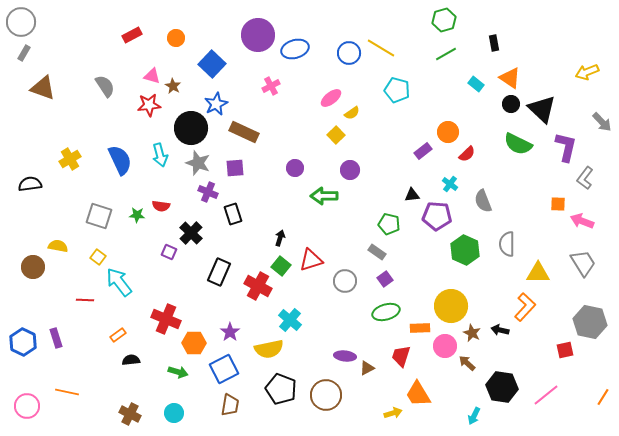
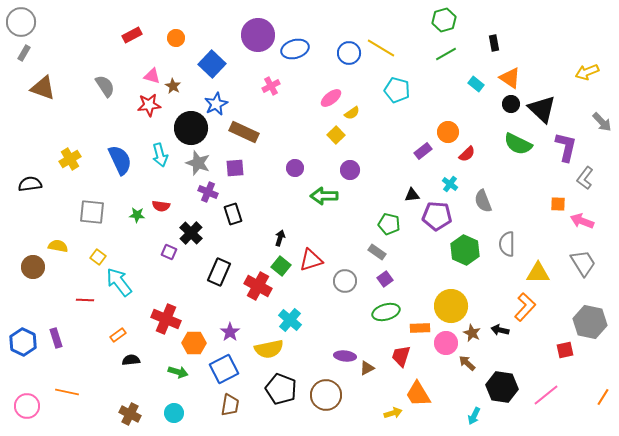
gray square at (99, 216): moved 7 px left, 4 px up; rotated 12 degrees counterclockwise
pink circle at (445, 346): moved 1 px right, 3 px up
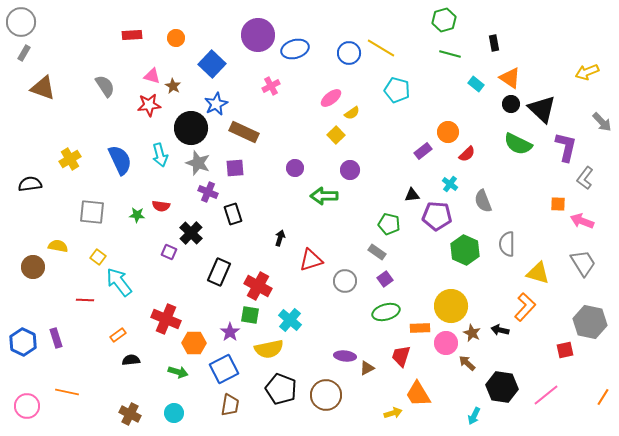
red rectangle at (132, 35): rotated 24 degrees clockwise
green line at (446, 54): moved 4 px right; rotated 45 degrees clockwise
green square at (281, 266): moved 31 px left, 49 px down; rotated 30 degrees counterclockwise
yellow triangle at (538, 273): rotated 15 degrees clockwise
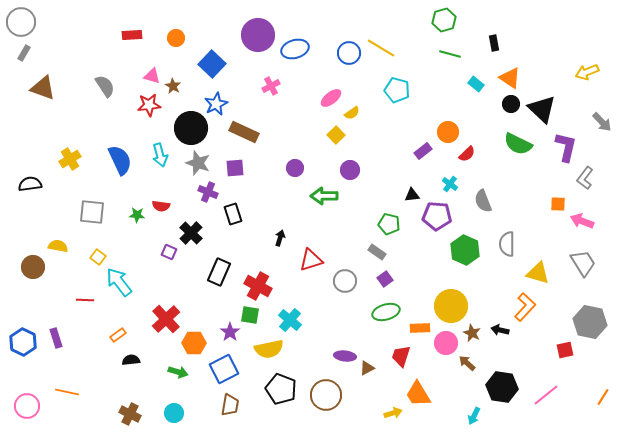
red cross at (166, 319): rotated 24 degrees clockwise
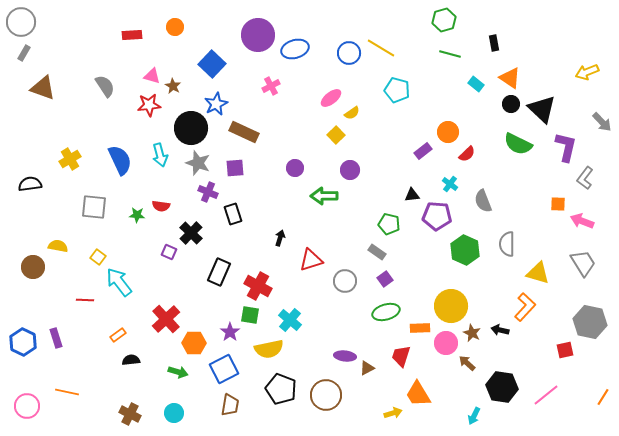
orange circle at (176, 38): moved 1 px left, 11 px up
gray square at (92, 212): moved 2 px right, 5 px up
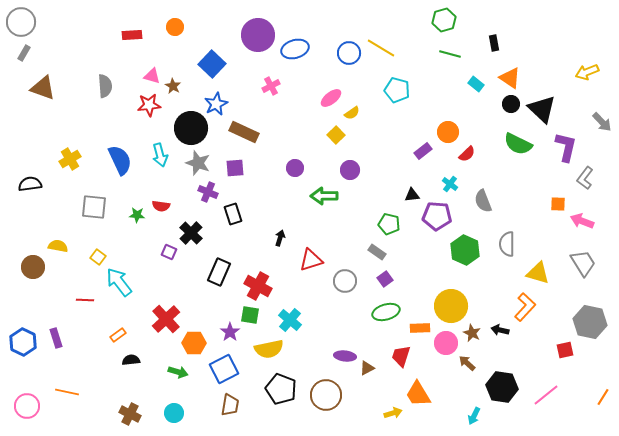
gray semicircle at (105, 86): rotated 30 degrees clockwise
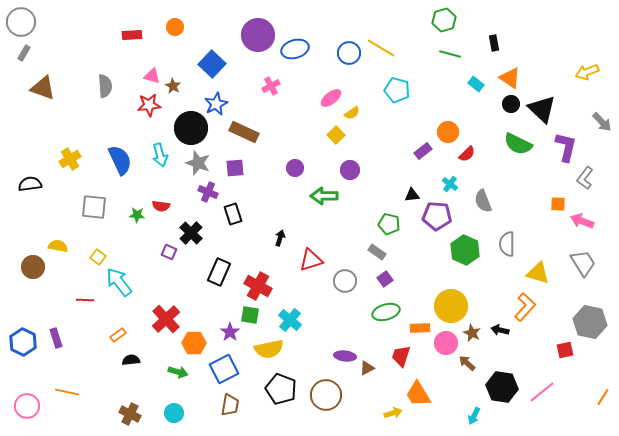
pink line at (546, 395): moved 4 px left, 3 px up
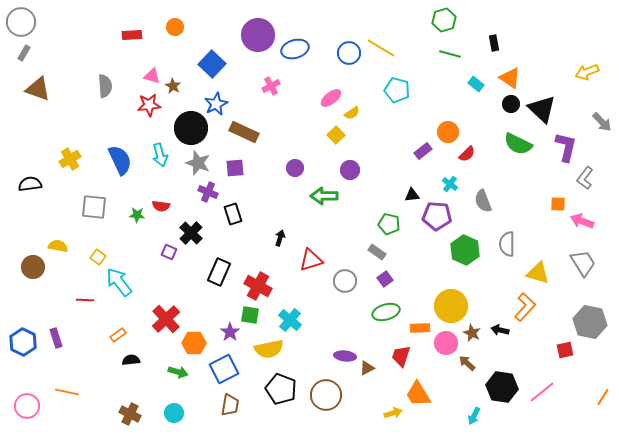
brown triangle at (43, 88): moved 5 px left, 1 px down
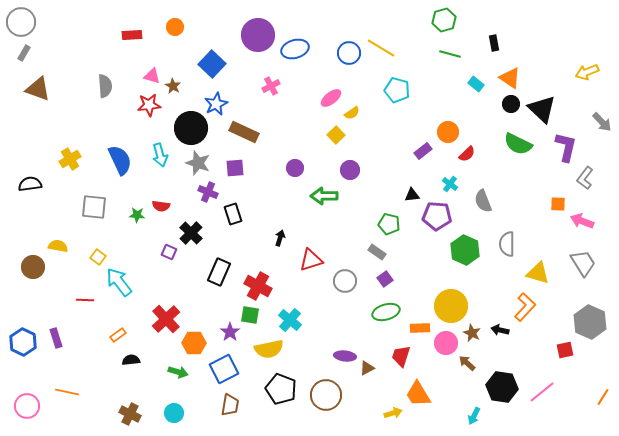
gray hexagon at (590, 322): rotated 12 degrees clockwise
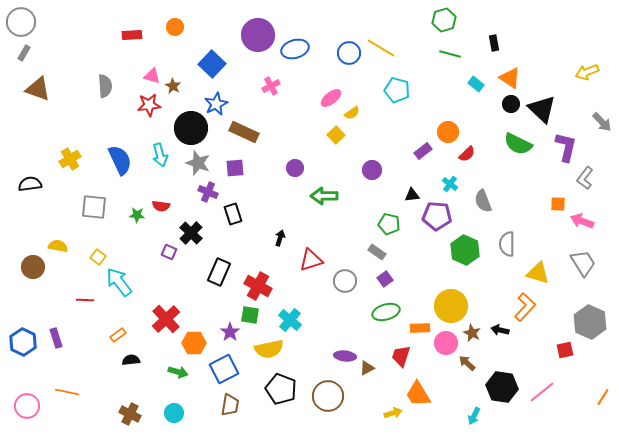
purple circle at (350, 170): moved 22 px right
brown circle at (326, 395): moved 2 px right, 1 px down
